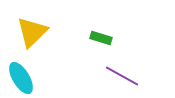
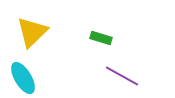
cyan ellipse: moved 2 px right
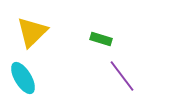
green rectangle: moved 1 px down
purple line: rotated 24 degrees clockwise
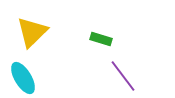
purple line: moved 1 px right
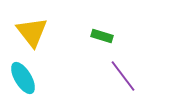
yellow triangle: rotated 24 degrees counterclockwise
green rectangle: moved 1 px right, 3 px up
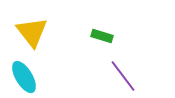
cyan ellipse: moved 1 px right, 1 px up
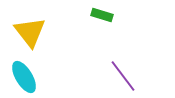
yellow triangle: moved 2 px left
green rectangle: moved 21 px up
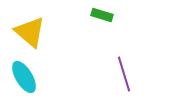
yellow triangle: rotated 12 degrees counterclockwise
purple line: moved 1 px right, 2 px up; rotated 20 degrees clockwise
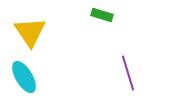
yellow triangle: rotated 16 degrees clockwise
purple line: moved 4 px right, 1 px up
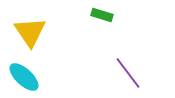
purple line: rotated 20 degrees counterclockwise
cyan ellipse: rotated 16 degrees counterclockwise
